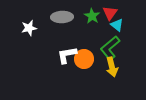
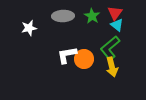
red triangle: moved 5 px right
gray ellipse: moved 1 px right, 1 px up
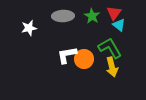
red triangle: moved 1 px left
cyan triangle: moved 2 px right
green L-shape: rotated 100 degrees clockwise
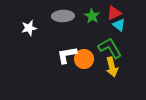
red triangle: rotated 28 degrees clockwise
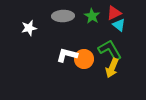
green L-shape: moved 2 px down
white L-shape: rotated 25 degrees clockwise
yellow arrow: moved 1 px down; rotated 36 degrees clockwise
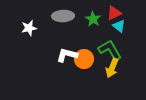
green star: moved 1 px right, 3 px down
cyan triangle: moved 1 px down
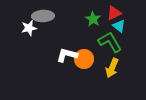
gray ellipse: moved 20 px left
green L-shape: moved 8 px up
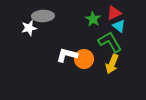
yellow arrow: moved 4 px up
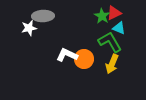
green star: moved 9 px right, 3 px up
cyan triangle: moved 2 px down; rotated 16 degrees counterclockwise
white L-shape: rotated 10 degrees clockwise
